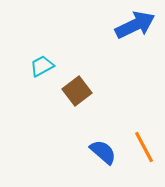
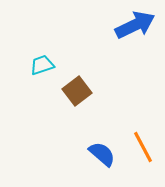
cyan trapezoid: moved 1 px up; rotated 10 degrees clockwise
orange line: moved 1 px left
blue semicircle: moved 1 px left, 2 px down
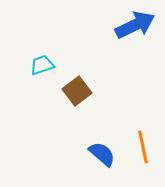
orange line: rotated 16 degrees clockwise
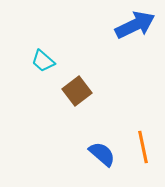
cyan trapezoid: moved 1 px right, 4 px up; rotated 120 degrees counterclockwise
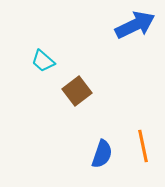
orange line: moved 1 px up
blue semicircle: rotated 68 degrees clockwise
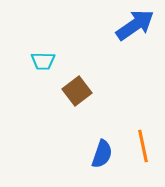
blue arrow: rotated 9 degrees counterclockwise
cyan trapezoid: rotated 40 degrees counterclockwise
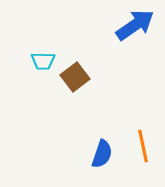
brown square: moved 2 px left, 14 px up
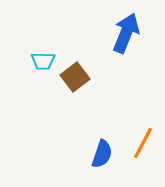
blue arrow: moved 9 px left, 8 px down; rotated 33 degrees counterclockwise
orange line: moved 3 px up; rotated 40 degrees clockwise
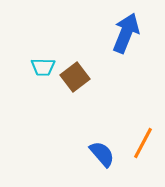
cyan trapezoid: moved 6 px down
blue semicircle: rotated 60 degrees counterclockwise
